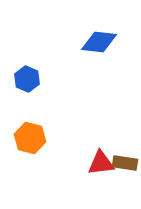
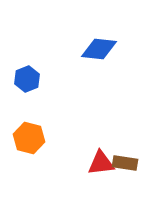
blue diamond: moved 7 px down
blue hexagon: rotated 15 degrees clockwise
orange hexagon: moved 1 px left
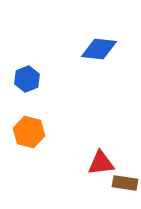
orange hexagon: moved 6 px up
brown rectangle: moved 20 px down
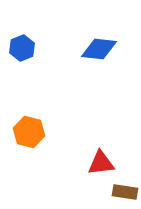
blue hexagon: moved 5 px left, 31 px up
brown rectangle: moved 9 px down
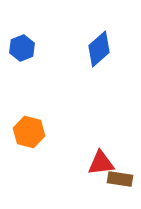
blue diamond: rotated 48 degrees counterclockwise
brown rectangle: moved 5 px left, 13 px up
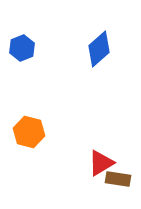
red triangle: rotated 24 degrees counterclockwise
brown rectangle: moved 2 px left
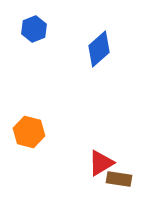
blue hexagon: moved 12 px right, 19 px up
brown rectangle: moved 1 px right
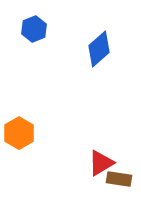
orange hexagon: moved 10 px left, 1 px down; rotated 16 degrees clockwise
